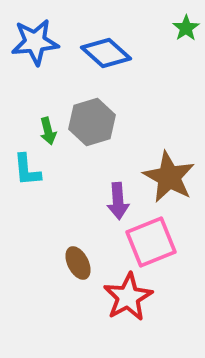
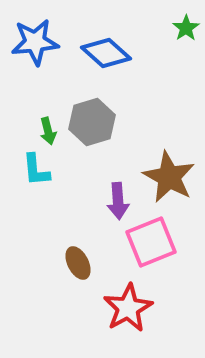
cyan L-shape: moved 9 px right
red star: moved 11 px down
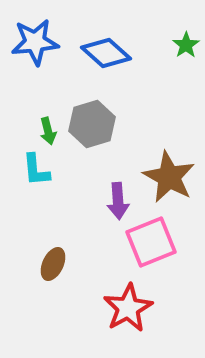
green star: moved 17 px down
gray hexagon: moved 2 px down
brown ellipse: moved 25 px left, 1 px down; rotated 52 degrees clockwise
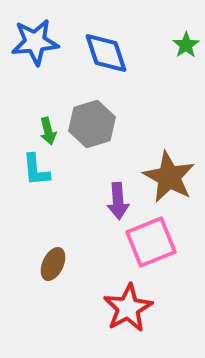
blue diamond: rotated 30 degrees clockwise
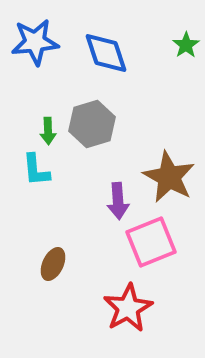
green arrow: rotated 12 degrees clockwise
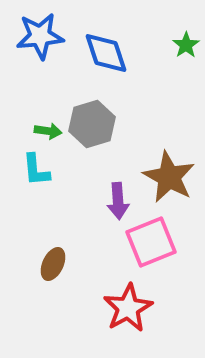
blue star: moved 5 px right, 6 px up
green arrow: rotated 80 degrees counterclockwise
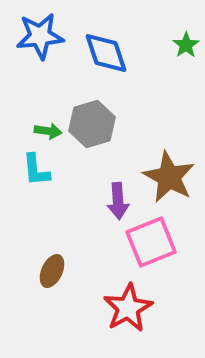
brown ellipse: moved 1 px left, 7 px down
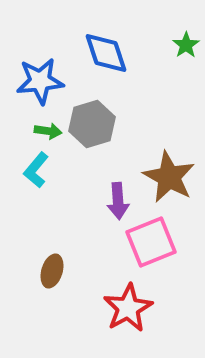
blue star: moved 45 px down
cyan L-shape: rotated 45 degrees clockwise
brown ellipse: rotated 8 degrees counterclockwise
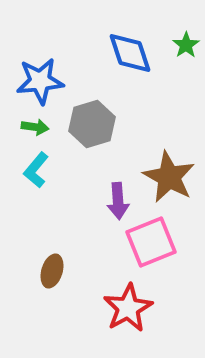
blue diamond: moved 24 px right
green arrow: moved 13 px left, 4 px up
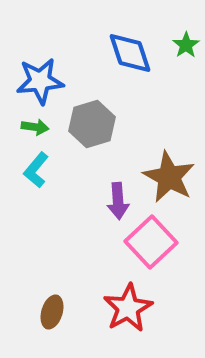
pink square: rotated 21 degrees counterclockwise
brown ellipse: moved 41 px down
